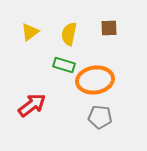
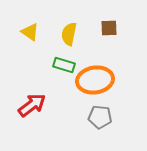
yellow triangle: rotated 48 degrees counterclockwise
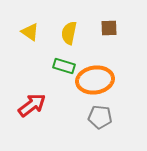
yellow semicircle: moved 1 px up
green rectangle: moved 1 px down
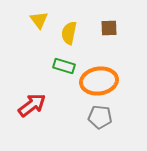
yellow triangle: moved 9 px right, 12 px up; rotated 18 degrees clockwise
orange ellipse: moved 4 px right, 1 px down
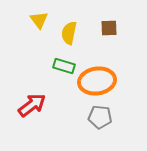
orange ellipse: moved 2 px left
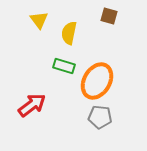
brown square: moved 12 px up; rotated 18 degrees clockwise
orange ellipse: rotated 51 degrees counterclockwise
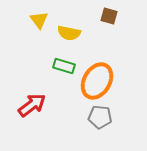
yellow semicircle: rotated 90 degrees counterclockwise
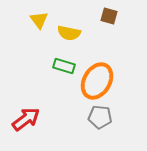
red arrow: moved 6 px left, 14 px down
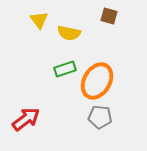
green rectangle: moved 1 px right, 3 px down; rotated 35 degrees counterclockwise
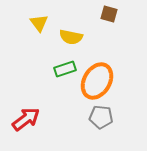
brown square: moved 2 px up
yellow triangle: moved 3 px down
yellow semicircle: moved 2 px right, 4 px down
gray pentagon: moved 1 px right
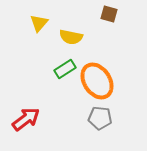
yellow triangle: rotated 18 degrees clockwise
green rectangle: rotated 15 degrees counterclockwise
orange ellipse: rotated 63 degrees counterclockwise
gray pentagon: moved 1 px left, 1 px down
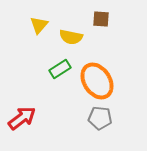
brown square: moved 8 px left, 5 px down; rotated 12 degrees counterclockwise
yellow triangle: moved 2 px down
green rectangle: moved 5 px left
red arrow: moved 4 px left, 1 px up
